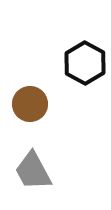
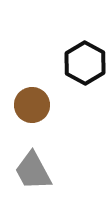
brown circle: moved 2 px right, 1 px down
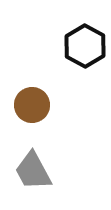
black hexagon: moved 17 px up
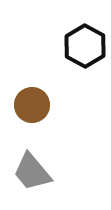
gray trapezoid: moved 1 px left, 1 px down; rotated 12 degrees counterclockwise
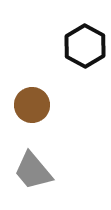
gray trapezoid: moved 1 px right, 1 px up
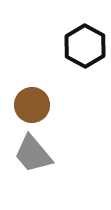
gray trapezoid: moved 17 px up
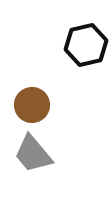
black hexagon: moved 1 px right, 1 px up; rotated 18 degrees clockwise
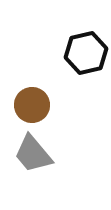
black hexagon: moved 8 px down
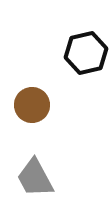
gray trapezoid: moved 2 px right, 24 px down; rotated 12 degrees clockwise
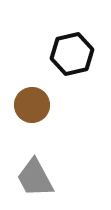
black hexagon: moved 14 px left, 1 px down
